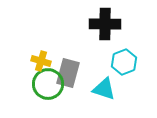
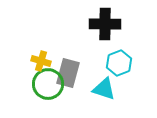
cyan hexagon: moved 5 px left, 1 px down
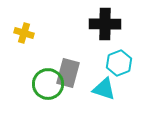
yellow cross: moved 17 px left, 28 px up
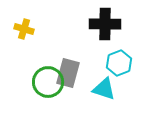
yellow cross: moved 4 px up
green circle: moved 2 px up
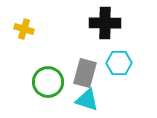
black cross: moved 1 px up
cyan hexagon: rotated 20 degrees clockwise
gray rectangle: moved 17 px right
cyan triangle: moved 17 px left, 11 px down
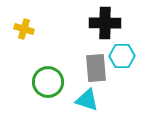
cyan hexagon: moved 3 px right, 7 px up
gray rectangle: moved 11 px right, 5 px up; rotated 20 degrees counterclockwise
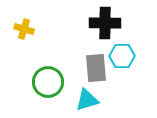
cyan triangle: rotated 35 degrees counterclockwise
